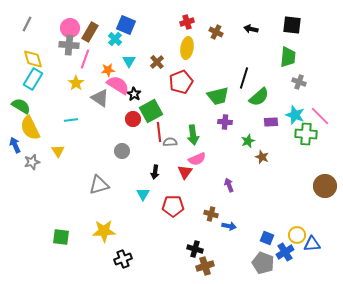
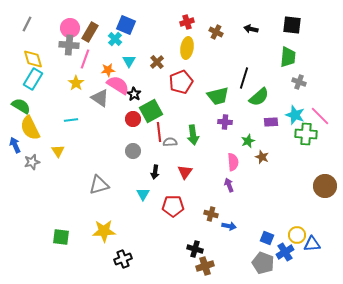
gray circle at (122, 151): moved 11 px right
pink semicircle at (197, 159): moved 36 px right, 3 px down; rotated 72 degrees counterclockwise
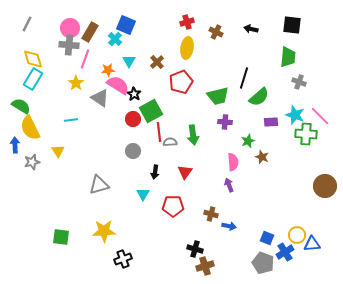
blue arrow at (15, 145): rotated 21 degrees clockwise
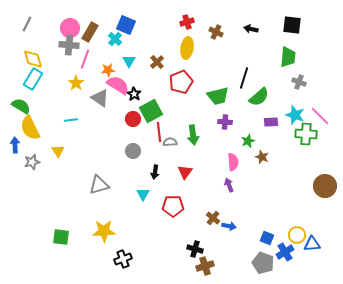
brown cross at (211, 214): moved 2 px right, 4 px down; rotated 24 degrees clockwise
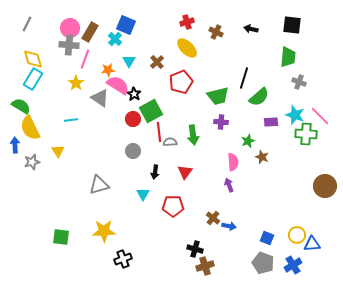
yellow ellipse at (187, 48): rotated 55 degrees counterclockwise
purple cross at (225, 122): moved 4 px left
blue cross at (285, 252): moved 8 px right, 13 px down
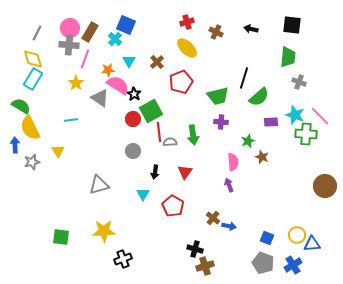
gray line at (27, 24): moved 10 px right, 9 px down
red pentagon at (173, 206): rotated 30 degrees clockwise
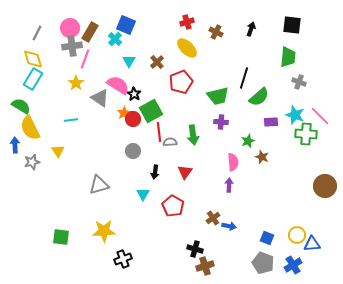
black arrow at (251, 29): rotated 96 degrees clockwise
gray cross at (69, 45): moved 3 px right, 1 px down; rotated 12 degrees counterclockwise
orange star at (108, 70): moved 16 px right, 43 px down; rotated 24 degrees counterclockwise
purple arrow at (229, 185): rotated 24 degrees clockwise
brown cross at (213, 218): rotated 16 degrees clockwise
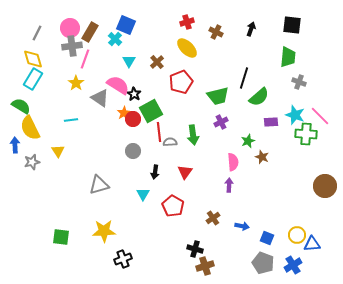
purple cross at (221, 122): rotated 32 degrees counterclockwise
blue arrow at (229, 226): moved 13 px right
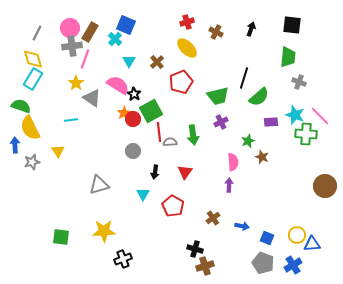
gray triangle at (100, 98): moved 8 px left
green semicircle at (21, 106): rotated 12 degrees counterclockwise
